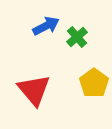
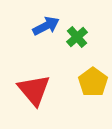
yellow pentagon: moved 1 px left, 1 px up
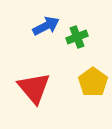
green cross: rotated 20 degrees clockwise
red triangle: moved 2 px up
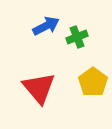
red triangle: moved 5 px right
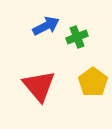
red triangle: moved 2 px up
